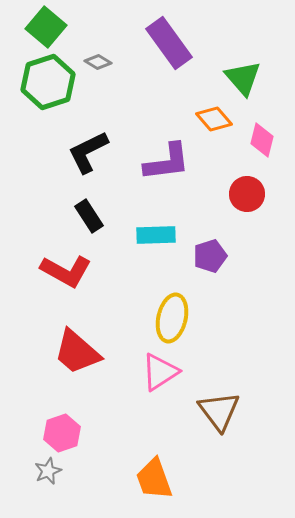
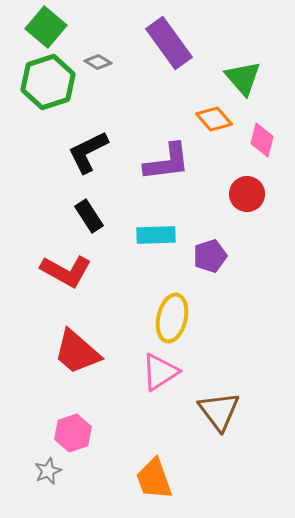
pink hexagon: moved 11 px right
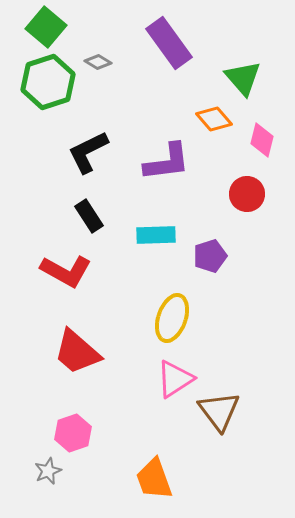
yellow ellipse: rotated 6 degrees clockwise
pink triangle: moved 15 px right, 7 px down
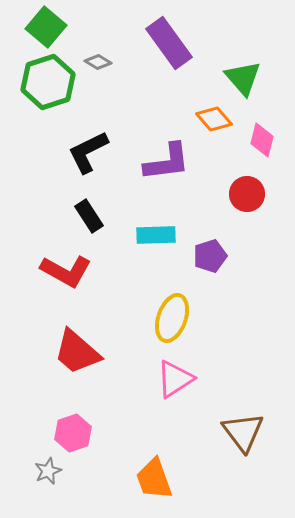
brown triangle: moved 24 px right, 21 px down
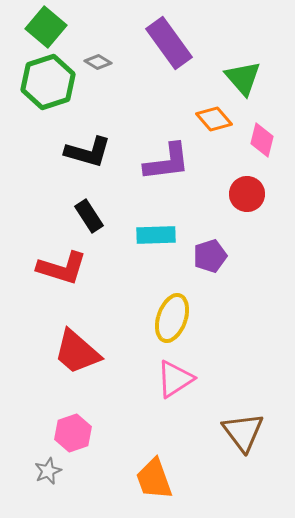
black L-shape: rotated 138 degrees counterclockwise
red L-shape: moved 4 px left, 3 px up; rotated 12 degrees counterclockwise
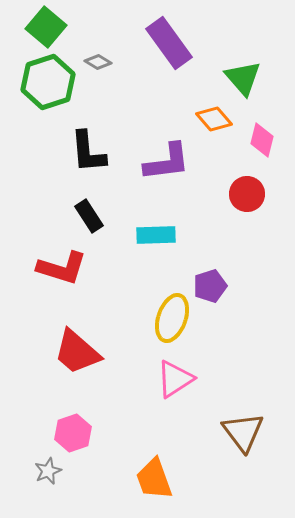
black L-shape: rotated 69 degrees clockwise
purple pentagon: moved 30 px down
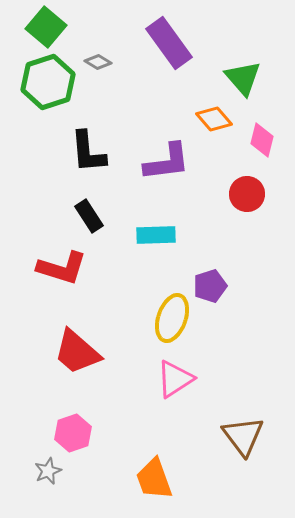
brown triangle: moved 4 px down
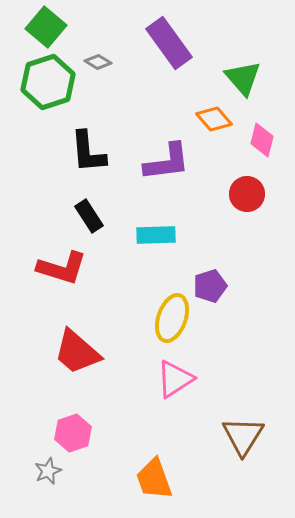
brown triangle: rotated 9 degrees clockwise
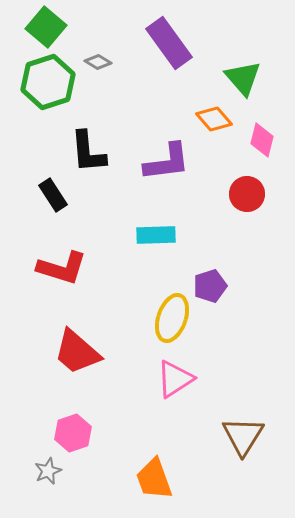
black rectangle: moved 36 px left, 21 px up
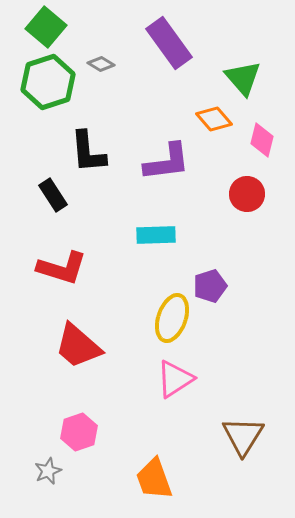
gray diamond: moved 3 px right, 2 px down
red trapezoid: moved 1 px right, 6 px up
pink hexagon: moved 6 px right, 1 px up
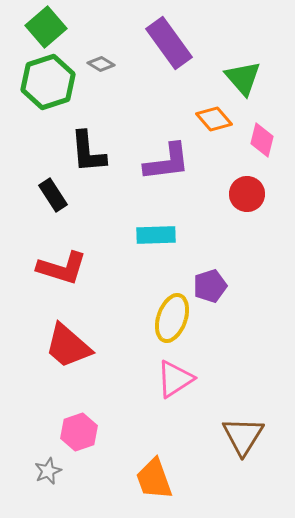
green square: rotated 9 degrees clockwise
red trapezoid: moved 10 px left
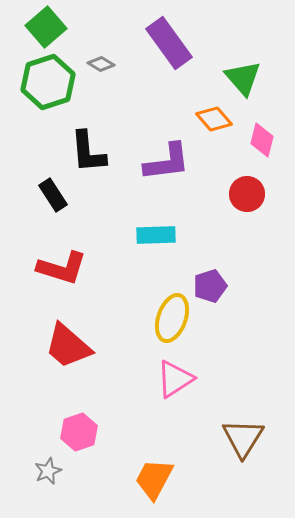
brown triangle: moved 2 px down
orange trapezoid: rotated 48 degrees clockwise
